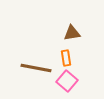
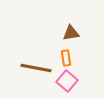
brown triangle: moved 1 px left
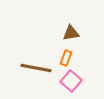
orange rectangle: rotated 28 degrees clockwise
pink square: moved 4 px right
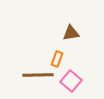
orange rectangle: moved 9 px left, 1 px down
brown line: moved 2 px right, 7 px down; rotated 12 degrees counterclockwise
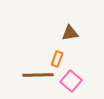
brown triangle: moved 1 px left
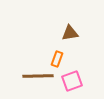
brown line: moved 1 px down
pink square: moved 1 px right; rotated 30 degrees clockwise
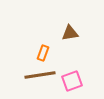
orange rectangle: moved 14 px left, 6 px up
brown line: moved 2 px right, 1 px up; rotated 8 degrees counterclockwise
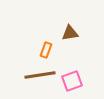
orange rectangle: moved 3 px right, 3 px up
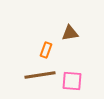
pink square: rotated 25 degrees clockwise
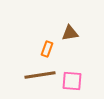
orange rectangle: moved 1 px right, 1 px up
